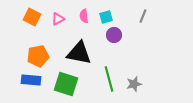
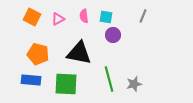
cyan square: rotated 24 degrees clockwise
purple circle: moved 1 px left
orange pentagon: moved 2 px up; rotated 25 degrees clockwise
green square: rotated 15 degrees counterclockwise
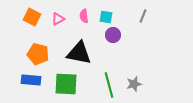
green line: moved 6 px down
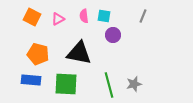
cyan square: moved 2 px left, 1 px up
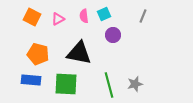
cyan square: moved 2 px up; rotated 32 degrees counterclockwise
gray star: moved 1 px right
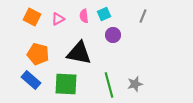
blue rectangle: rotated 36 degrees clockwise
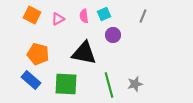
orange square: moved 2 px up
black triangle: moved 5 px right
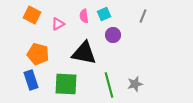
pink triangle: moved 5 px down
blue rectangle: rotated 30 degrees clockwise
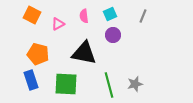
cyan square: moved 6 px right
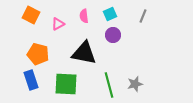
orange square: moved 1 px left
